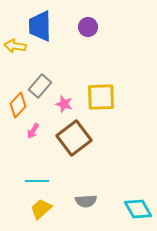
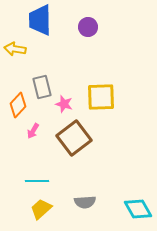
blue trapezoid: moved 6 px up
yellow arrow: moved 3 px down
gray rectangle: moved 2 px right, 1 px down; rotated 55 degrees counterclockwise
gray semicircle: moved 1 px left, 1 px down
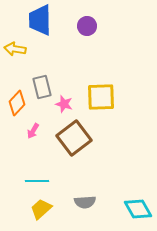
purple circle: moved 1 px left, 1 px up
orange diamond: moved 1 px left, 2 px up
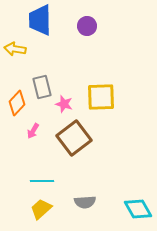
cyan line: moved 5 px right
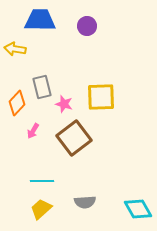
blue trapezoid: rotated 92 degrees clockwise
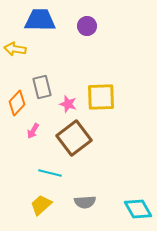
pink star: moved 4 px right
cyan line: moved 8 px right, 8 px up; rotated 15 degrees clockwise
yellow trapezoid: moved 4 px up
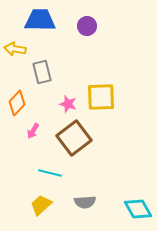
gray rectangle: moved 15 px up
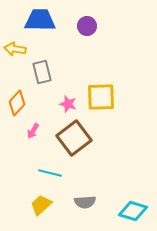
cyan diamond: moved 5 px left, 2 px down; rotated 44 degrees counterclockwise
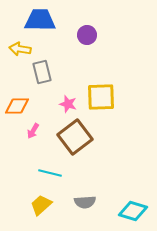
purple circle: moved 9 px down
yellow arrow: moved 5 px right
orange diamond: moved 3 px down; rotated 45 degrees clockwise
brown square: moved 1 px right, 1 px up
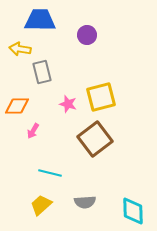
yellow square: rotated 12 degrees counterclockwise
brown square: moved 20 px right, 2 px down
cyan diamond: rotated 72 degrees clockwise
